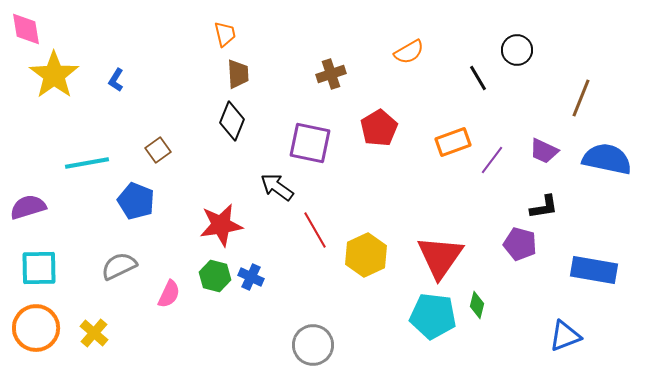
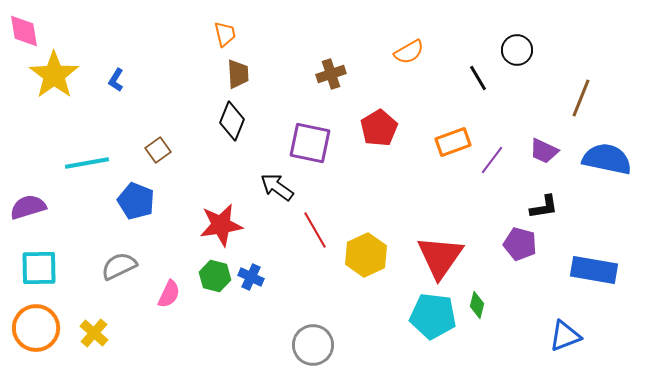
pink diamond: moved 2 px left, 2 px down
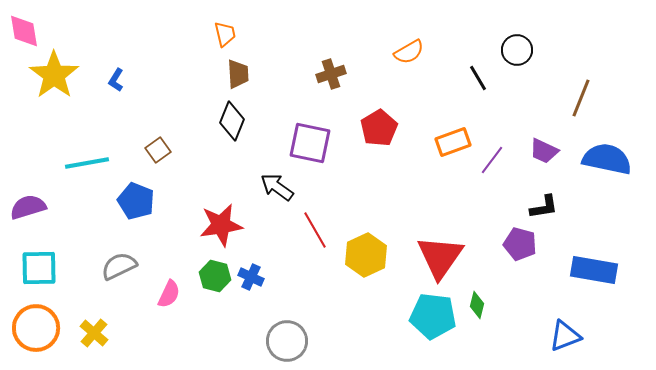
gray circle: moved 26 px left, 4 px up
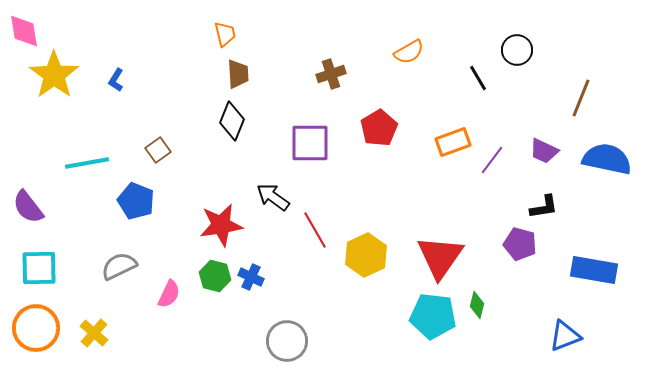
purple square: rotated 12 degrees counterclockwise
black arrow: moved 4 px left, 10 px down
purple semicircle: rotated 111 degrees counterclockwise
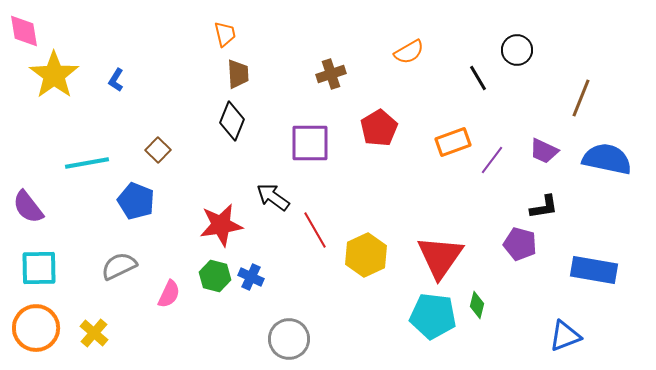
brown square: rotated 10 degrees counterclockwise
gray circle: moved 2 px right, 2 px up
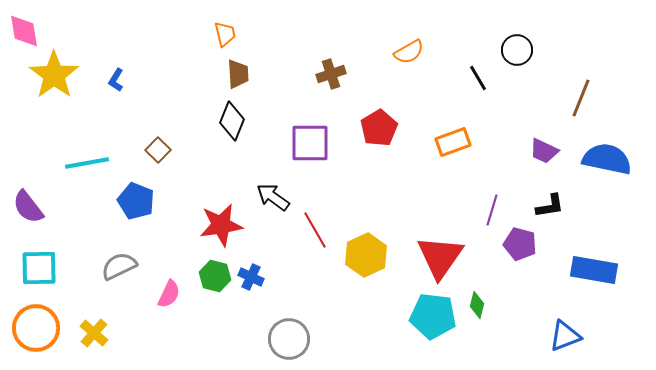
purple line: moved 50 px down; rotated 20 degrees counterclockwise
black L-shape: moved 6 px right, 1 px up
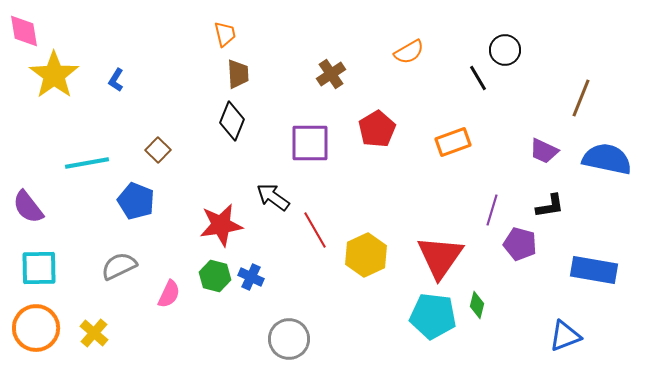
black circle: moved 12 px left
brown cross: rotated 16 degrees counterclockwise
red pentagon: moved 2 px left, 1 px down
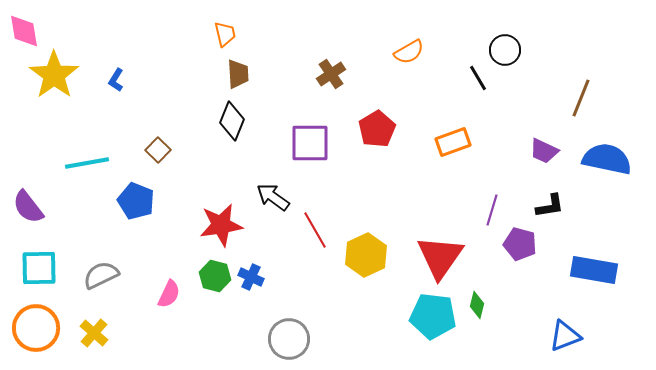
gray semicircle: moved 18 px left, 9 px down
